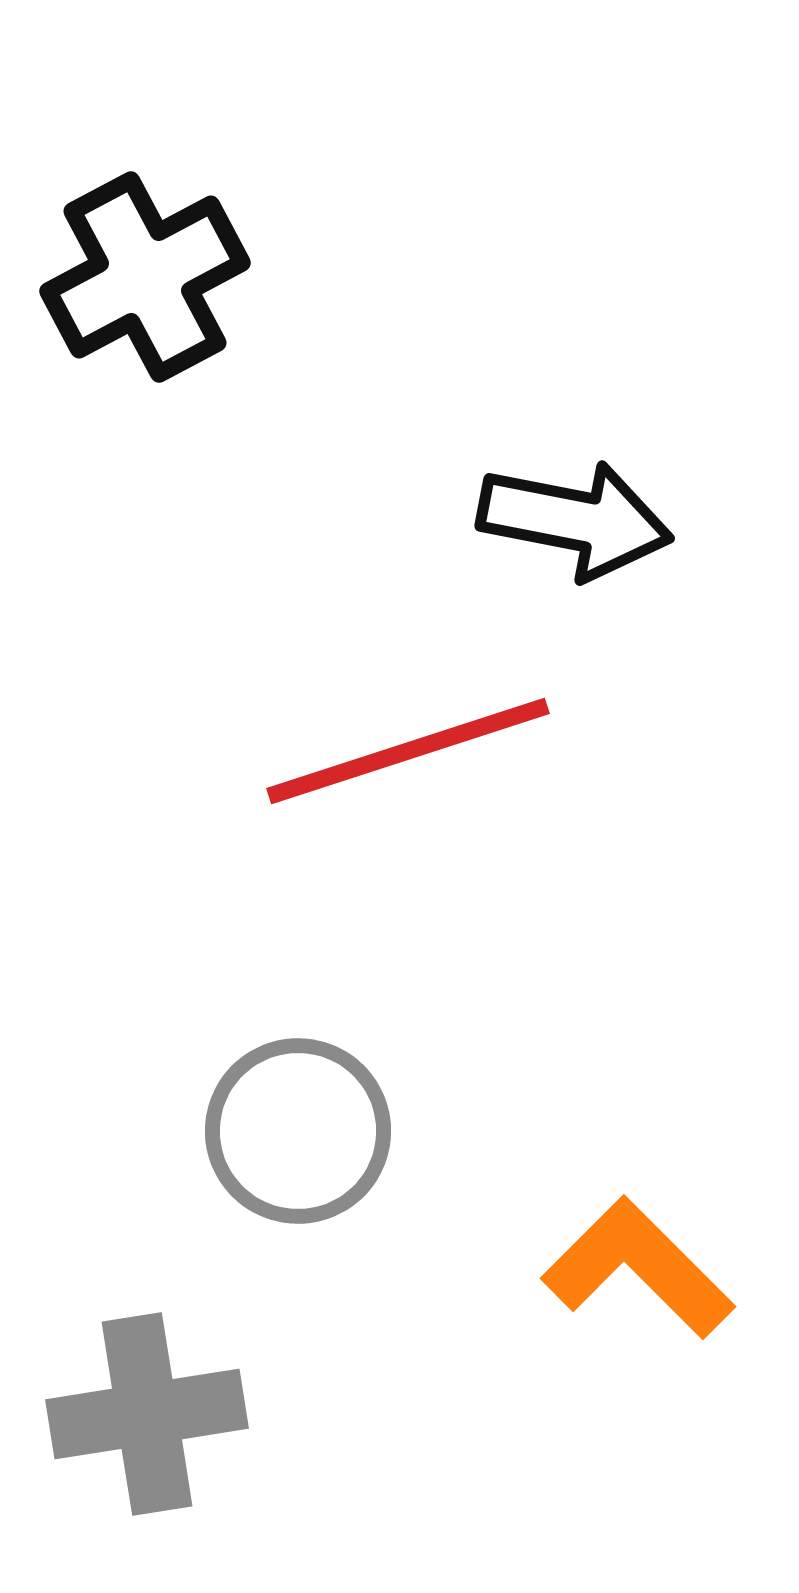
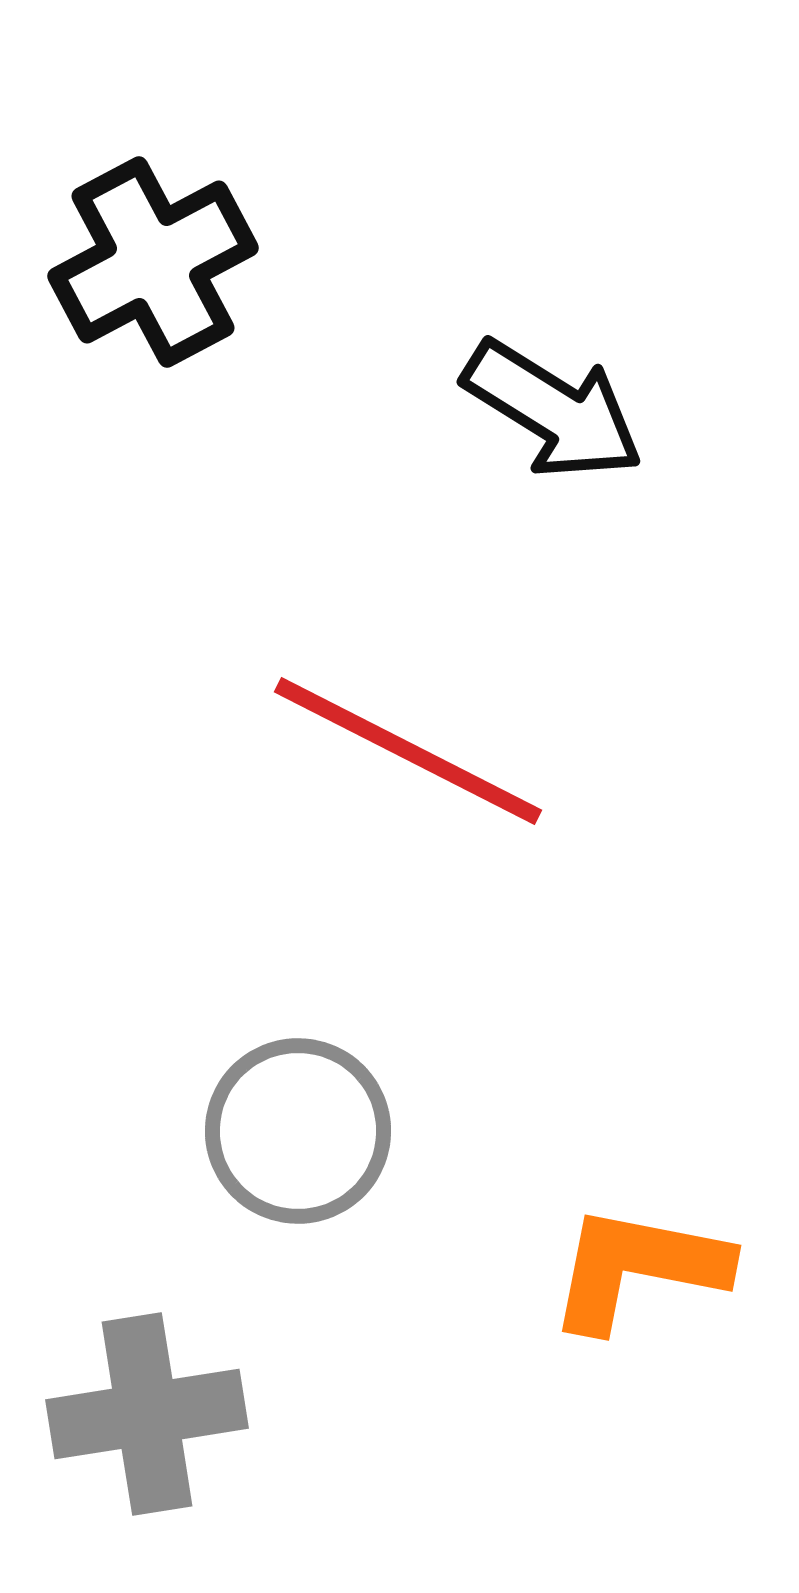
black cross: moved 8 px right, 15 px up
black arrow: moved 22 px left, 110 px up; rotated 21 degrees clockwise
red line: rotated 45 degrees clockwise
orange L-shape: rotated 34 degrees counterclockwise
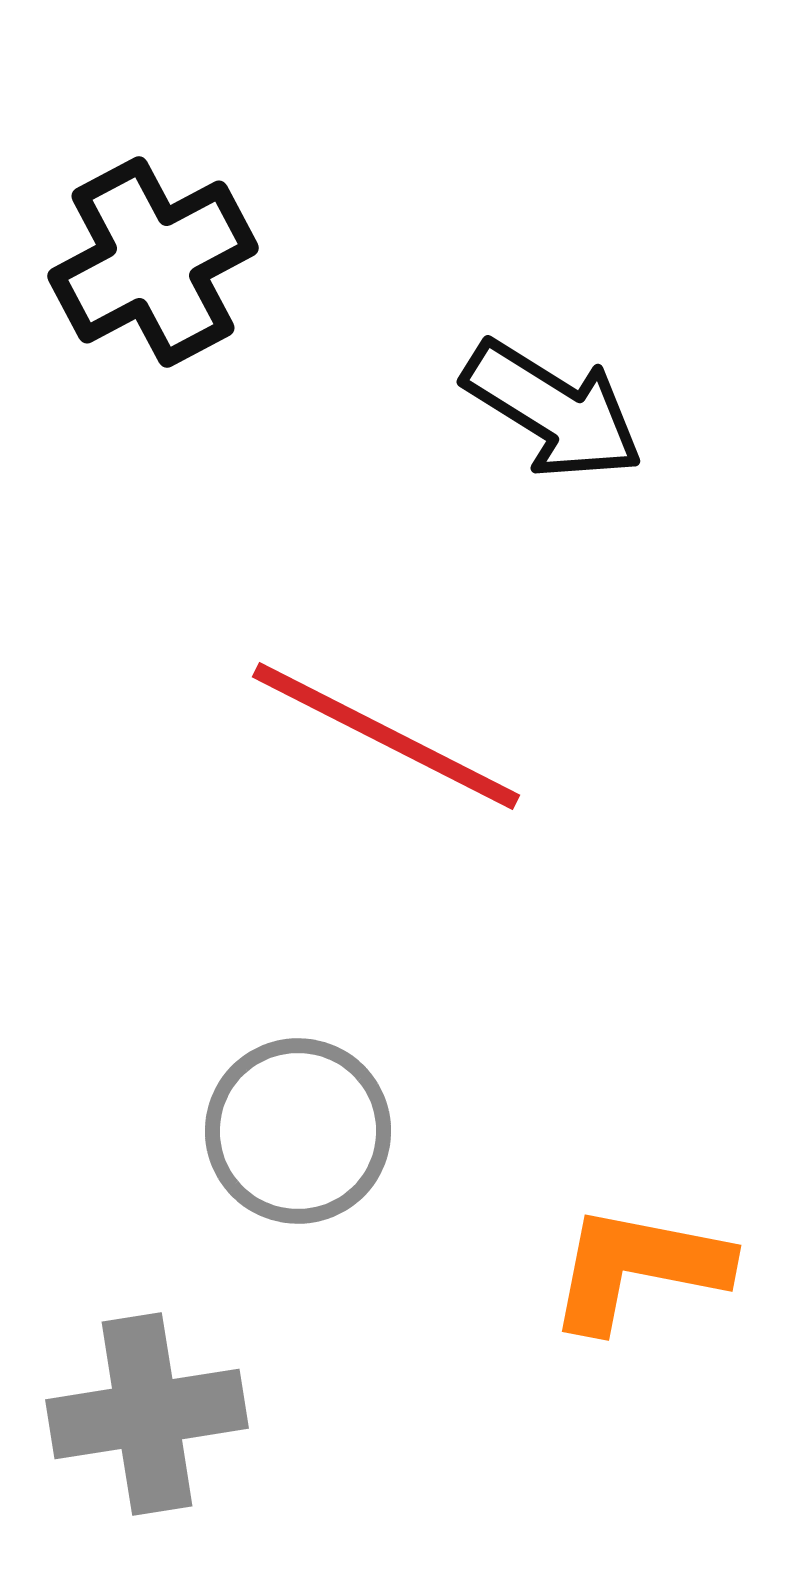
red line: moved 22 px left, 15 px up
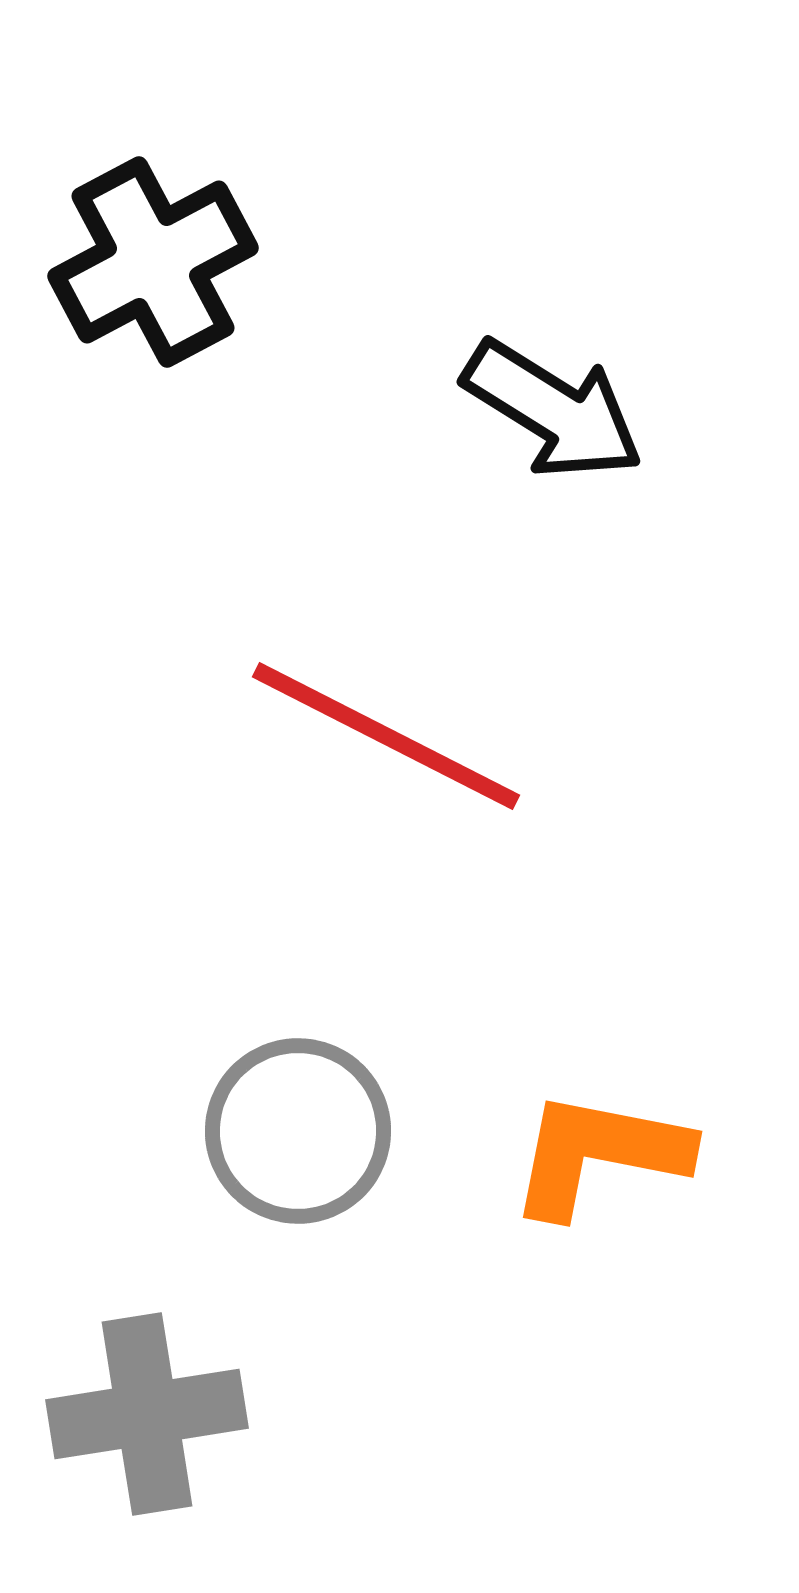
orange L-shape: moved 39 px left, 114 px up
